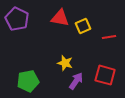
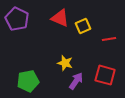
red triangle: rotated 12 degrees clockwise
red line: moved 2 px down
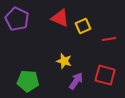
yellow star: moved 1 px left, 2 px up
green pentagon: rotated 15 degrees clockwise
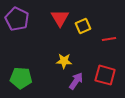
red triangle: rotated 36 degrees clockwise
yellow star: rotated 14 degrees counterclockwise
green pentagon: moved 7 px left, 3 px up
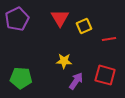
purple pentagon: rotated 20 degrees clockwise
yellow square: moved 1 px right
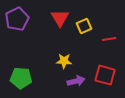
purple arrow: rotated 42 degrees clockwise
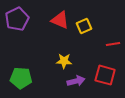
red triangle: moved 2 px down; rotated 36 degrees counterclockwise
red line: moved 4 px right, 5 px down
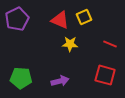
yellow square: moved 9 px up
red line: moved 3 px left; rotated 32 degrees clockwise
yellow star: moved 6 px right, 17 px up
purple arrow: moved 16 px left
